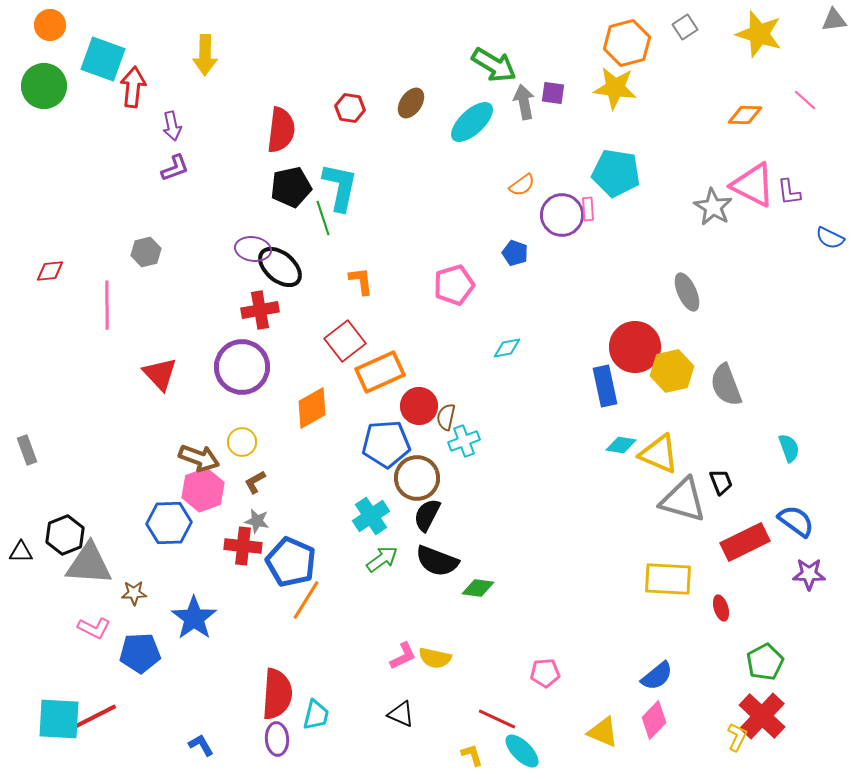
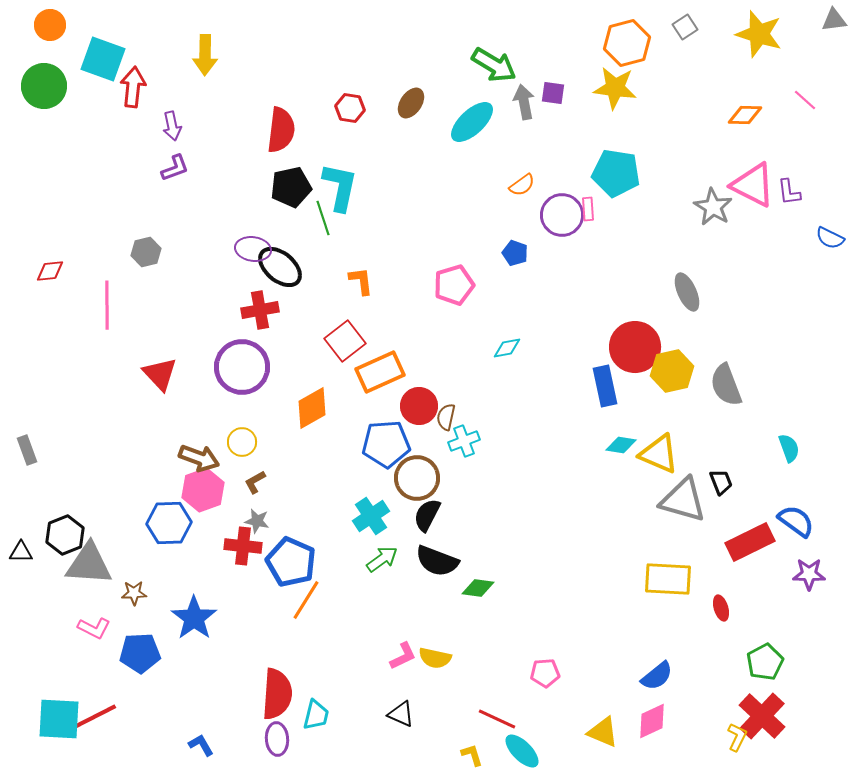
red rectangle at (745, 542): moved 5 px right
pink diamond at (654, 720): moved 2 px left, 1 px down; rotated 21 degrees clockwise
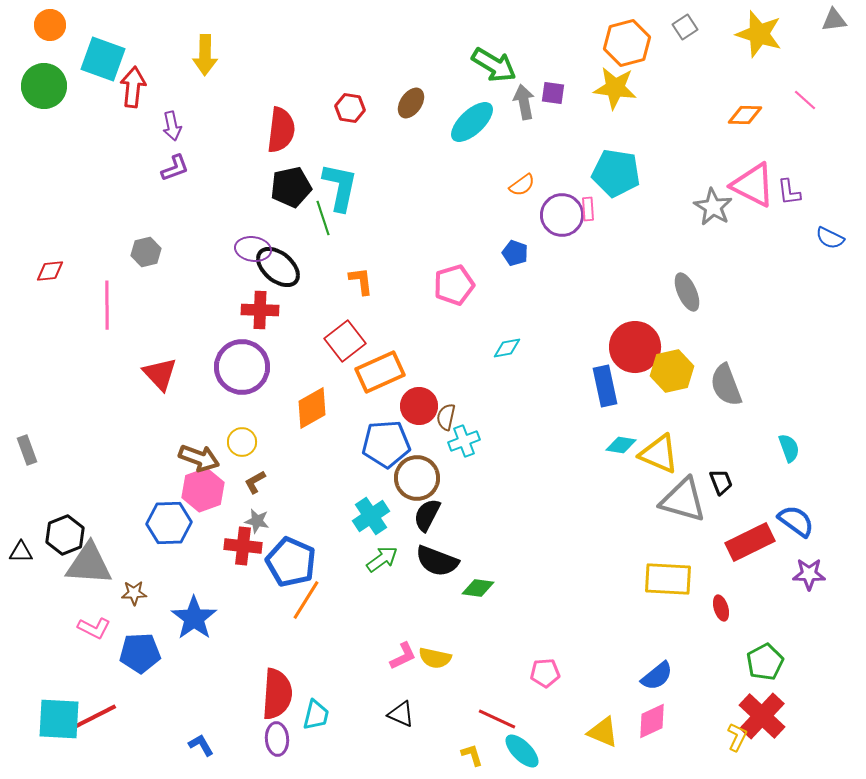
black ellipse at (280, 267): moved 2 px left
red cross at (260, 310): rotated 12 degrees clockwise
